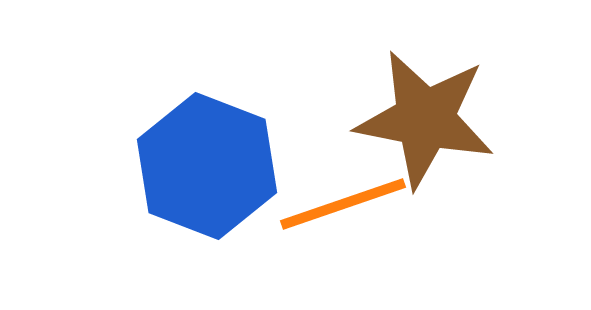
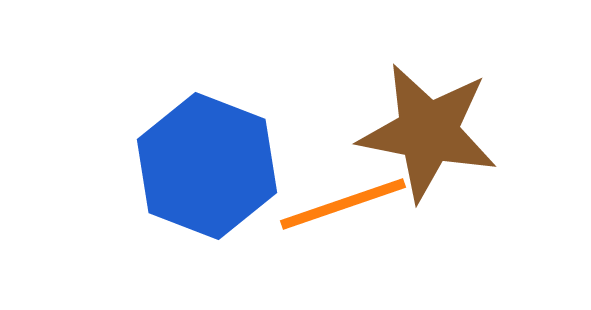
brown star: moved 3 px right, 13 px down
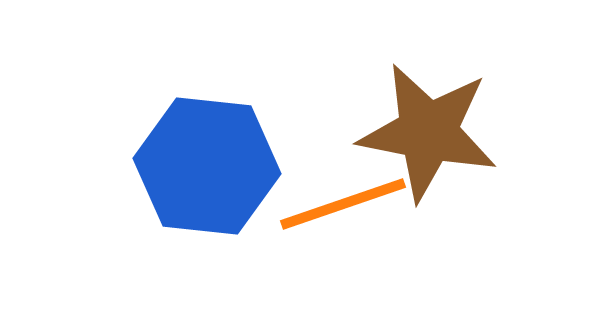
blue hexagon: rotated 15 degrees counterclockwise
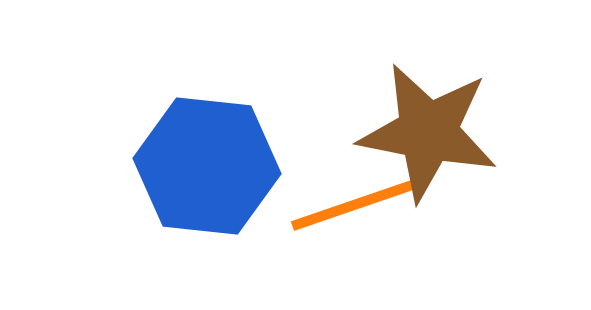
orange line: moved 11 px right, 1 px down
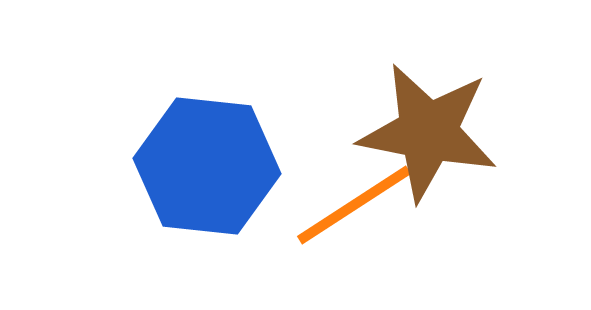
orange line: rotated 14 degrees counterclockwise
